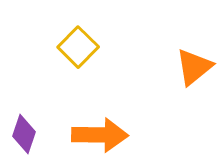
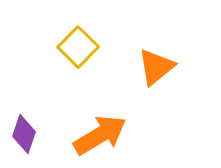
orange triangle: moved 38 px left
orange arrow: rotated 32 degrees counterclockwise
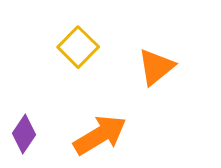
purple diamond: rotated 15 degrees clockwise
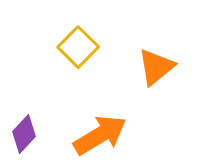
purple diamond: rotated 9 degrees clockwise
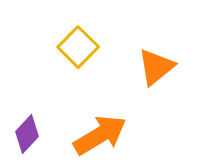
purple diamond: moved 3 px right
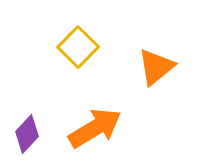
orange arrow: moved 5 px left, 7 px up
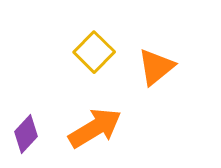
yellow square: moved 16 px right, 5 px down
purple diamond: moved 1 px left
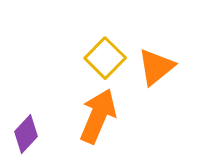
yellow square: moved 11 px right, 6 px down
orange arrow: moved 3 px right, 12 px up; rotated 36 degrees counterclockwise
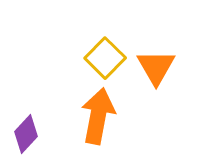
orange triangle: rotated 21 degrees counterclockwise
orange arrow: rotated 12 degrees counterclockwise
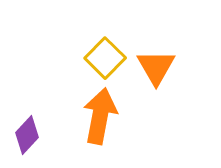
orange arrow: moved 2 px right
purple diamond: moved 1 px right, 1 px down
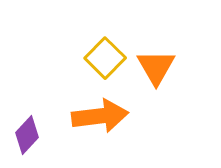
orange arrow: rotated 72 degrees clockwise
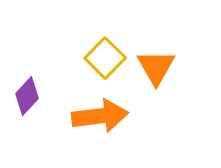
purple diamond: moved 39 px up
